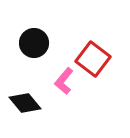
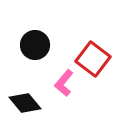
black circle: moved 1 px right, 2 px down
pink L-shape: moved 2 px down
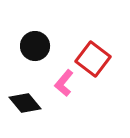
black circle: moved 1 px down
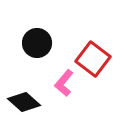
black circle: moved 2 px right, 3 px up
black diamond: moved 1 px left, 1 px up; rotated 8 degrees counterclockwise
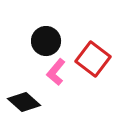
black circle: moved 9 px right, 2 px up
pink L-shape: moved 8 px left, 11 px up
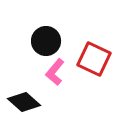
red square: moved 1 px right; rotated 12 degrees counterclockwise
pink L-shape: moved 1 px left
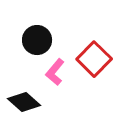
black circle: moved 9 px left, 1 px up
red square: rotated 20 degrees clockwise
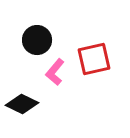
red square: rotated 32 degrees clockwise
black diamond: moved 2 px left, 2 px down; rotated 16 degrees counterclockwise
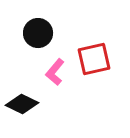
black circle: moved 1 px right, 7 px up
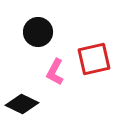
black circle: moved 1 px up
pink L-shape: rotated 12 degrees counterclockwise
